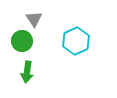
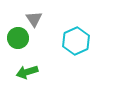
green circle: moved 4 px left, 3 px up
green arrow: rotated 65 degrees clockwise
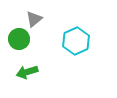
gray triangle: rotated 24 degrees clockwise
green circle: moved 1 px right, 1 px down
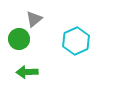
green arrow: rotated 15 degrees clockwise
